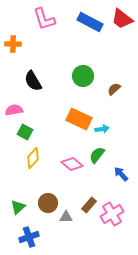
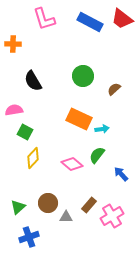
pink cross: moved 2 px down
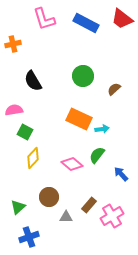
blue rectangle: moved 4 px left, 1 px down
orange cross: rotated 14 degrees counterclockwise
brown circle: moved 1 px right, 6 px up
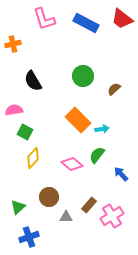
orange rectangle: moved 1 px left, 1 px down; rotated 20 degrees clockwise
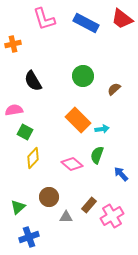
green semicircle: rotated 18 degrees counterclockwise
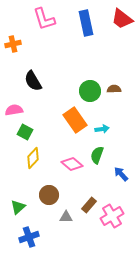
blue rectangle: rotated 50 degrees clockwise
green circle: moved 7 px right, 15 px down
brown semicircle: rotated 40 degrees clockwise
orange rectangle: moved 3 px left; rotated 10 degrees clockwise
brown circle: moved 2 px up
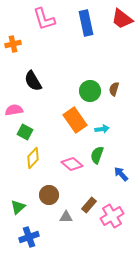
brown semicircle: rotated 72 degrees counterclockwise
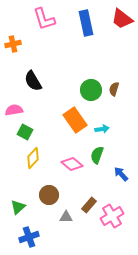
green circle: moved 1 px right, 1 px up
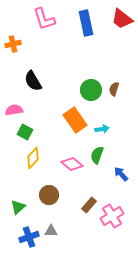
gray triangle: moved 15 px left, 14 px down
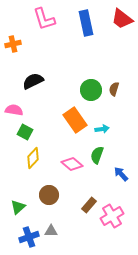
black semicircle: rotated 95 degrees clockwise
pink semicircle: rotated 18 degrees clockwise
